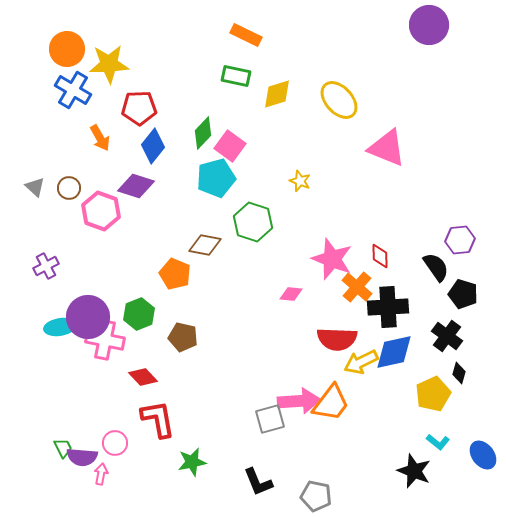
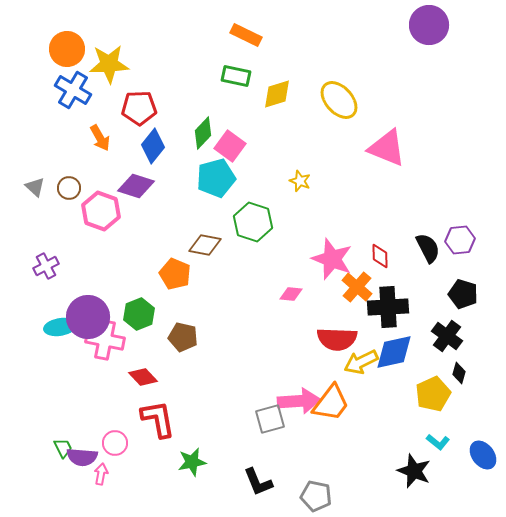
black semicircle at (436, 267): moved 8 px left, 19 px up; rotated 8 degrees clockwise
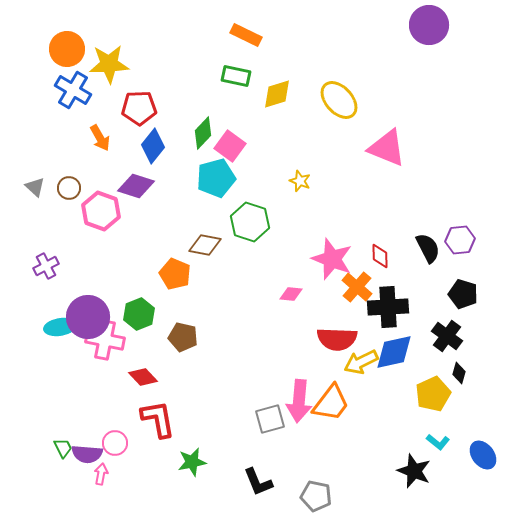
green hexagon at (253, 222): moved 3 px left
pink arrow at (299, 401): rotated 99 degrees clockwise
purple semicircle at (82, 457): moved 5 px right, 3 px up
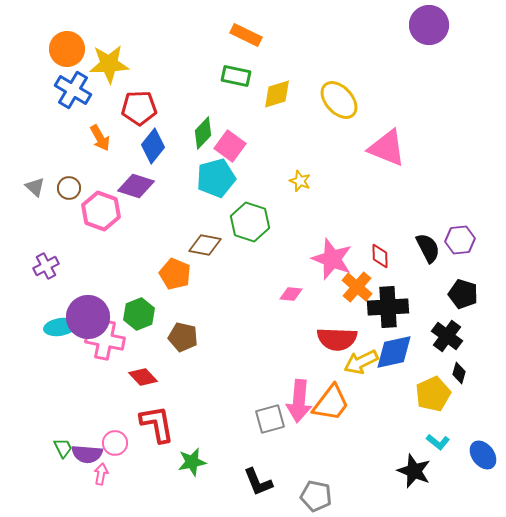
red L-shape at (158, 419): moved 1 px left, 5 px down
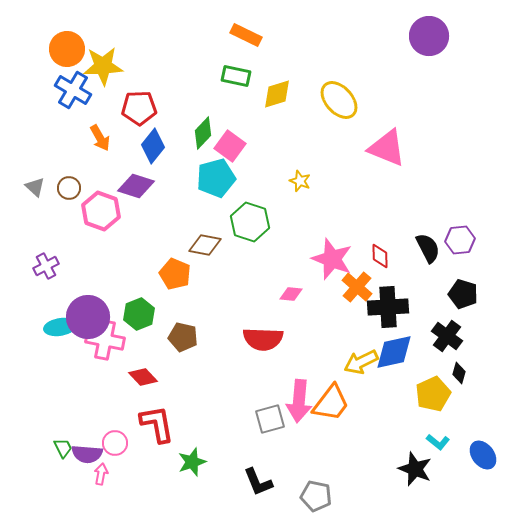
purple circle at (429, 25): moved 11 px down
yellow star at (109, 64): moved 6 px left, 2 px down
red semicircle at (337, 339): moved 74 px left
green star at (192, 462): rotated 8 degrees counterclockwise
black star at (414, 471): moved 1 px right, 2 px up
